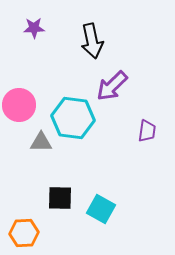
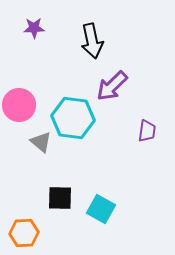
gray triangle: rotated 40 degrees clockwise
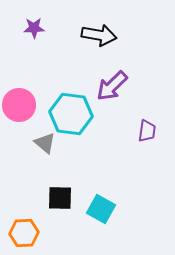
black arrow: moved 7 px right, 6 px up; rotated 68 degrees counterclockwise
cyan hexagon: moved 2 px left, 4 px up
gray triangle: moved 4 px right, 1 px down
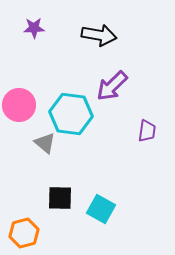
orange hexagon: rotated 12 degrees counterclockwise
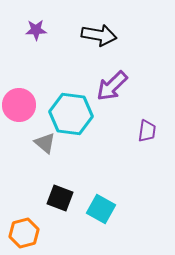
purple star: moved 2 px right, 2 px down
black square: rotated 20 degrees clockwise
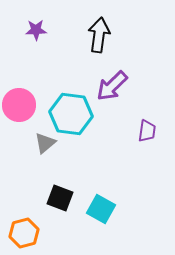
black arrow: rotated 92 degrees counterclockwise
gray triangle: rotated 40 degrees clockwise
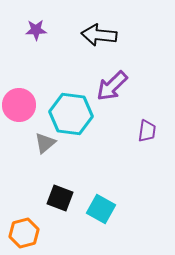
black arrow: rotated 92 degrees counterclockwise
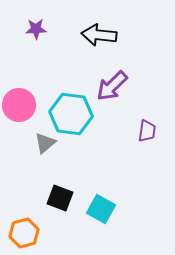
purple star: moved 1 px up
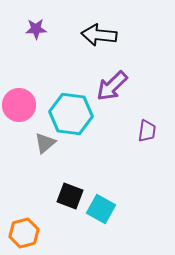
black square: moved 10 px right, 2 px up
